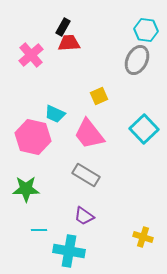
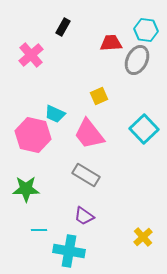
red trapezoid: moved 42 px right
pink hexagon: moved 2 px up
yellow cross: rotated 30 degrees clockwise
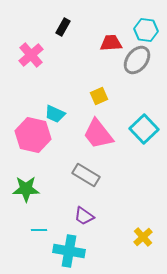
gray ellipse: rotated 12 degrees clockwise
pink trapezoid: moved 9 px right
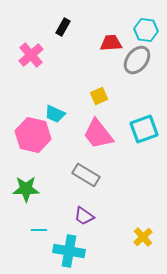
cyan square: rotated 24 degrees clockwise
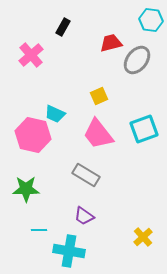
cyan hexagon: moved 5 px right, 10 px up
red trapezoid: rotated 10 degrees counterclockwise
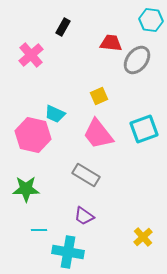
red trapezoid: rotated 20 degrees clockwise
cyan cross: moved 1 px left, 1 px down
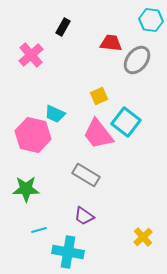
cyan square: moved 18 px left, 7 px up; rotated 32 degrees counterclockwise
cyan line: rotated 14 degrees counterclockwise
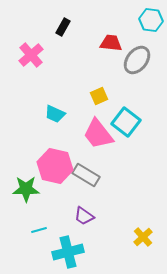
pink hexagon: moved 22 px right, 31 px down
cyan cross: rotated 24 degrees counterclockwise
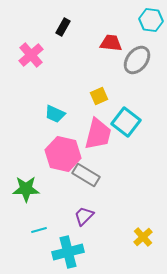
pink trapezoid: rotated 128 degrees counterclockwise
pink hexagon: moved 8 px right, 12 px up
purple trapezoid: rotated 100 degrees clockwise
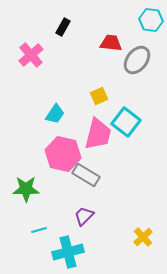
cyan trapezoid: rotated 80 degrees counterclockwise
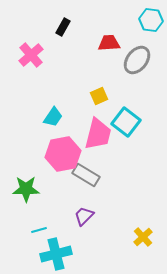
red trapezoid: moved 2 px left; rotated 10 degrees counterclockwise
cyan trapezoid: moved 2 px left, 3 px down
pink hexagon: rotated 24 degrees counterclockwise
cyan cross: moved 12 px left, 2 px down
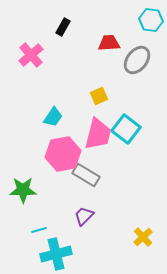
cyan square: moved 7 px down
green star: moved 3 px left, 1 px down
